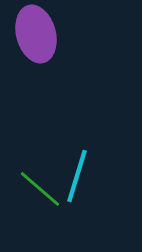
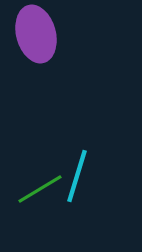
green line: rotated 72 degrees counterclockwise
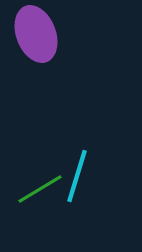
purple ellipse: rotated 6 degrees counterclockwise
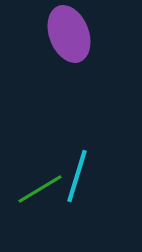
purple ellipse: moved 33 px right
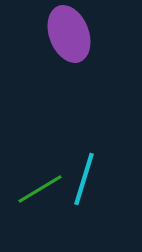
cyan line: moved 7 px right, 3 px down
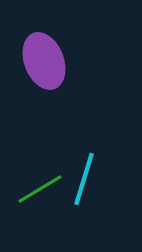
purple ellipse: moved 25 px left, 27 px down
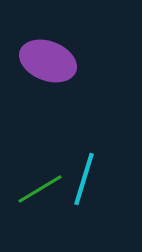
purple ellipse: moved 4 px right; rotated 48 degrees counterclockwise
